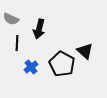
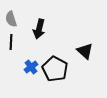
gray semicircle: rotated 49 degrees clockwise
black line: moved 6 px left, 1 px up
black pentagon: moved 7 px left, 5 px down
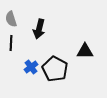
black line: moved 1 px down
black triangle: rotated 42 degrees counterclockwise
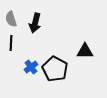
black arrow: moved 4 px left, 6 px up
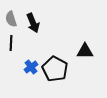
black arrow: moved 2 px left; rotated 36 degrees counterclockwise
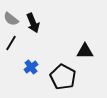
gray semicircle: rotated 35 degrees counterclockwise
black line: rotated 28 degrees clockwise
black pentagon: moved 8 px right, 8 px down
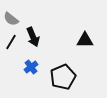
black arrow: moved 14 px down
black line: moved 1 px up
black triangle: moved 11 px up
black pentagon: rotated 20 degrees clockwise
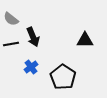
black line: moved 2 px down; rotated 49 degrees clockwise
black pentagon: rotated 15 degrees counterclockwise
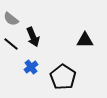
black line: rotated 49 degrees clockwise
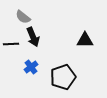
gray semicircle: moved 12 px right, 2 px up
black line: rotated 42 degrees counterclockwise
black pentagon: rotated 20 degrees clockwise
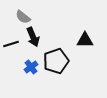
black line: rotated 14 degrees counterclockwise
black pentagon: moved 7 px left, 16 px up
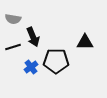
gray semicircle: moved 10 px left, 2 px down; rotated 28 degrees counterclockwise
black triangle: moved 2 px down
black line: moved 2 px right, 3 px down
black pentagon: rotated 20 degrees clockwise
